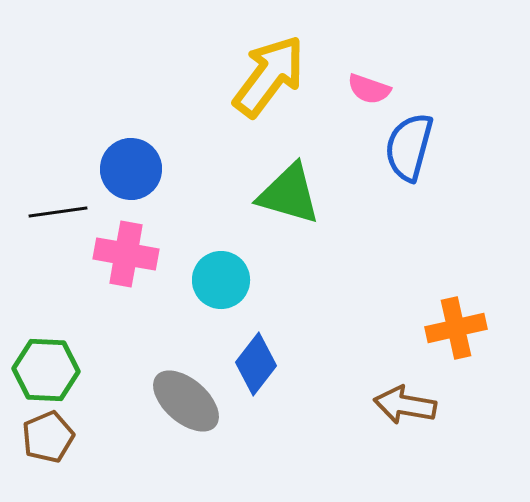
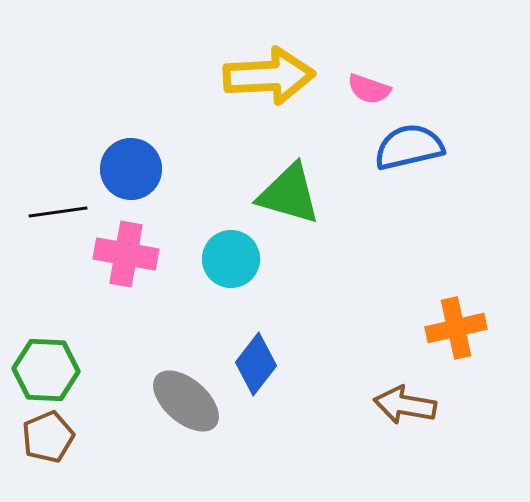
yellow arrow: rotated 50 degrees clockwise
blue semicircle: rotated 62 degrees clockwise
cyan circle: moved 10 px right, 21 px up
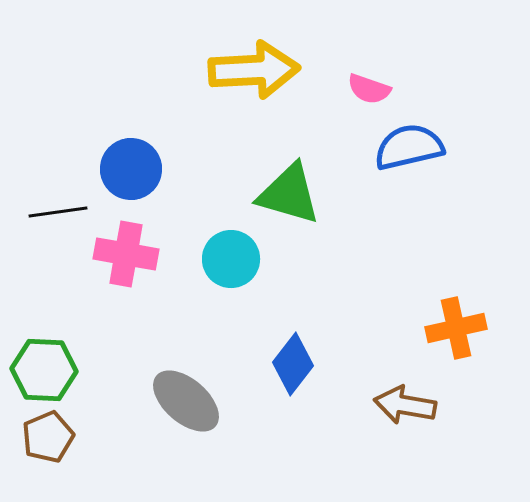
yellow arrow: moved 15 px left, 6 px up
blue diamond: moved 37 px right
green hexagon: moved 2 px left
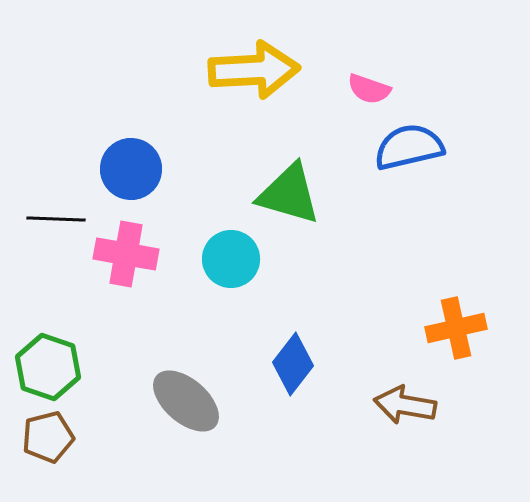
black line: moved 2 px left, 7 px down; rotated 10 degrees clockwise
green hexagon: moved 4 px right, 3 px up; rotated 16 degrees clockwise
brown pentagon: rotated 9 degrees clockwise
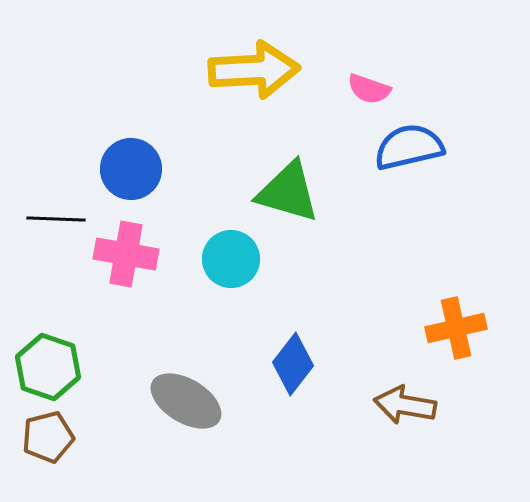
green triangle: moved 1 px left, 2 px up
gray ellipse: rotated 10 degrees counterclockwise
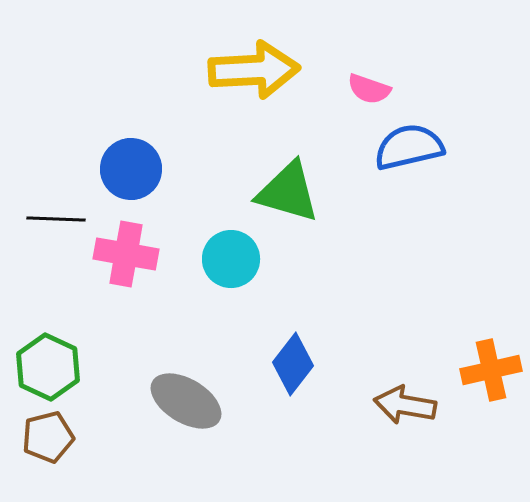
orange cross: moved 35 px right, 42 px down
green hexagon: rotated 6 degrees clockwise
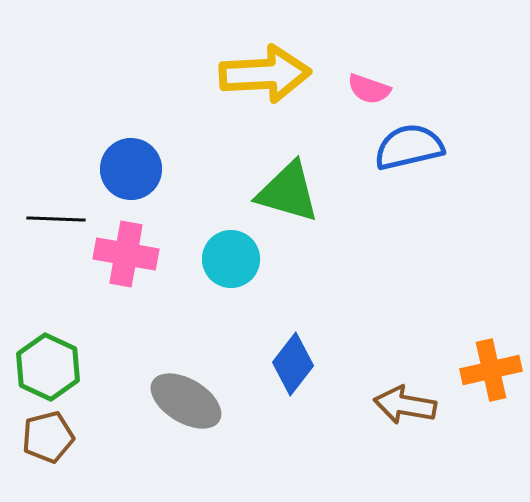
yellow arrow: moved 11 px right, 4 px down
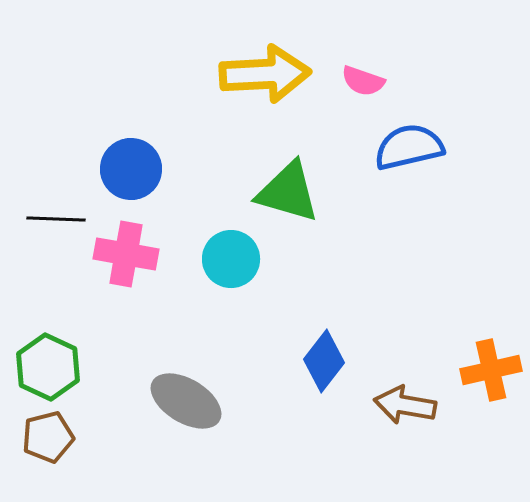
pink semicircle: moved 6 px left, 8 px up
blue diamond: moved 31 px right, 3 px up
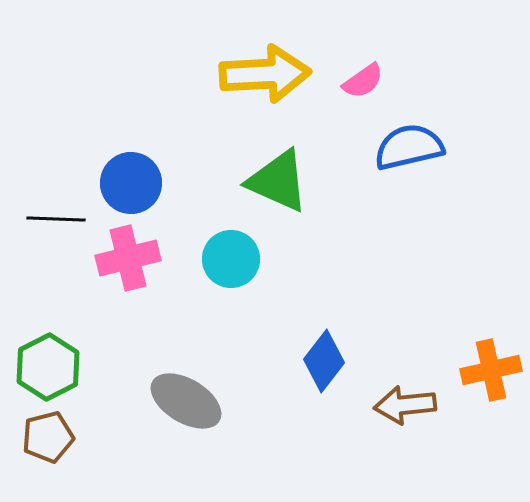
pink semicircle: rotated 54 degrees counterclockwise
blue circle: moved 14 px down
green triangle: moved 10 px left, 11 px up; rotated 8 degrees clockwise
pink cross: moved 2 px right, 4 px down; rotated 24 degrees counterclockwise
green hexagon: rotated 8 degrees clockwise
brown arrow: rotated 16 degrees counterclockwise
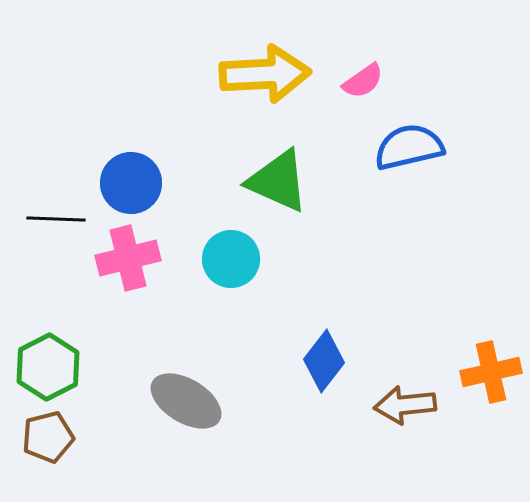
orange cross: moved 2 px down
